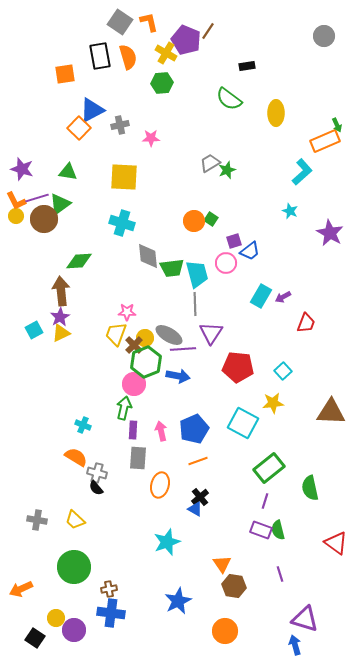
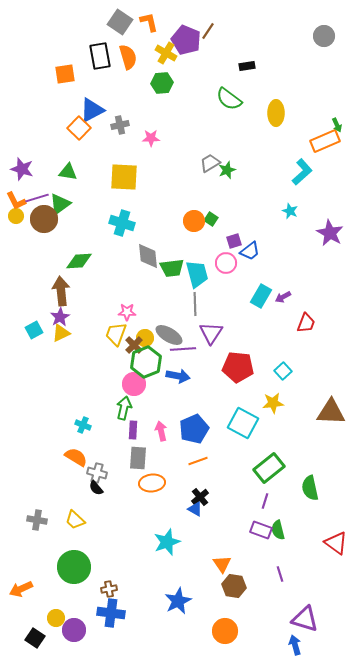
orange ellipse at (160, 485): moved 8 px left, 2 px up; rotated 70 degrees clockwise
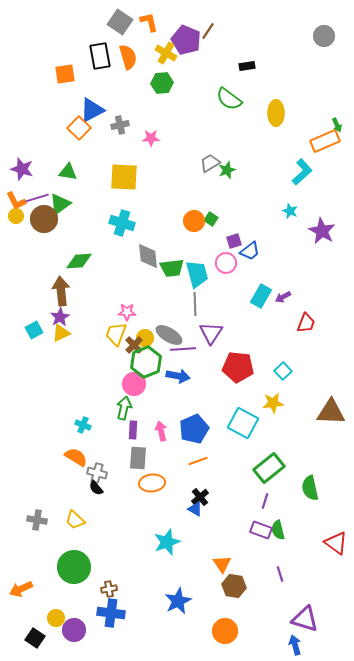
purple star at (330, 233): moved 8 px left, 2 px up
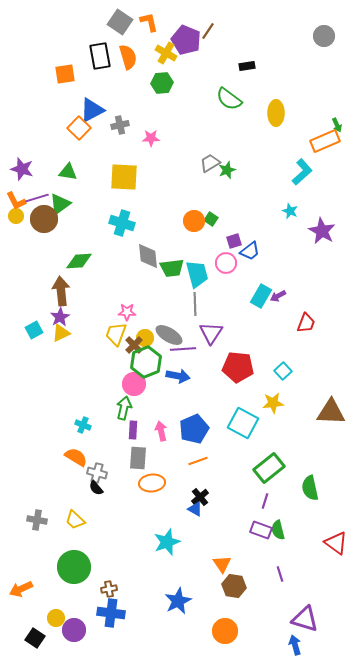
purple arrow at (283, 297): moved 5 px left, 1 px up
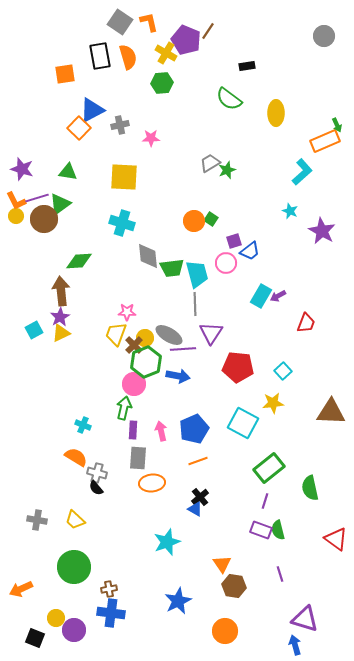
red triangle at (336, 543): moved 4 px up
black square at (35, 638): rotated 12 degrees counterclockwise
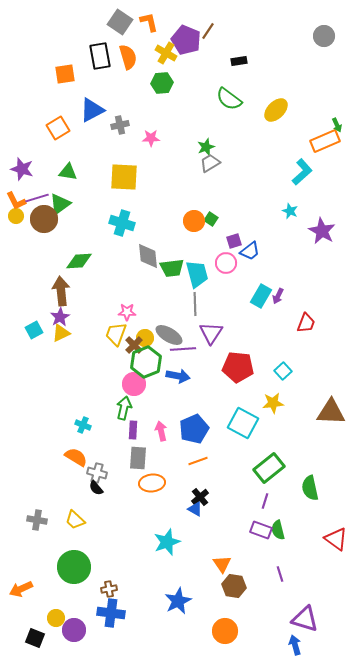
black rectangle at (247, 66): moved 8 px left, 5 px up
yellow ellipse at (276, 113): moved 3 px up; rotated 45 degrees clockwise
orange square at (79, 128): moved 21 px left; rotated 15 degrees clockwise
green star at (227, 170): moved 21 px left, 23 px up
purple arrow at (278, 296): rotated 35 degrees counterclockwise
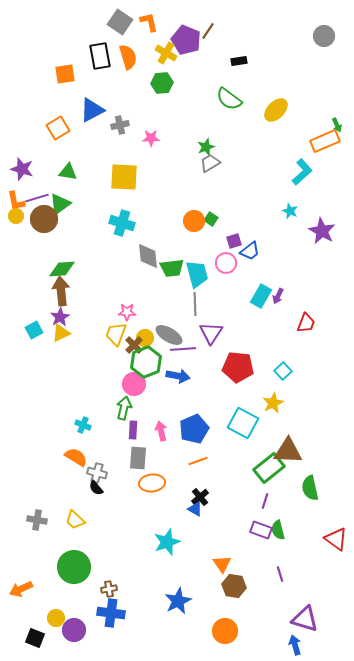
orange L-shape at (16, 201): rotated 15 degrees clockwise
green diamond at (79, 261): moved 17 px left, 8 px down
yellow star at (273, 403): rotated 20 degrees counterclockwise
brown triangle at (331, 412): moved 43 px left, 39 px down
